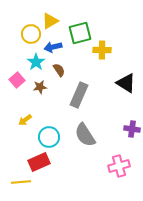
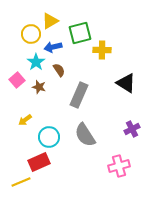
brown star: moved 1 px left; rotated 24 degrees clockwise
purple cross: rotated 35 degrees counterclockwise
yellow line: rotated 18 degrees counterclockwise
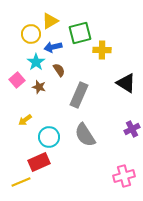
pink cross: moved 5 px right, 10 px down
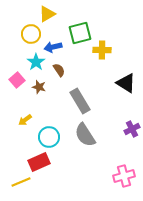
yellow triangle: moved 3 px left, 7 px up
gray rectangle: moved 1 px right, 6 px down; rotated 55 degrees counterclockwise
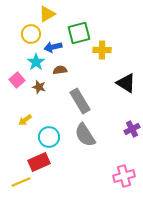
green square: moved 1 px left
brown semicircle: moved 1 px right; rotated 64 degrees counterclockwise
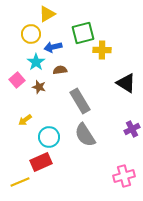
green square: moved 4 px right
red rectangle: moved 2 px right
yellow line: moved 1 px left
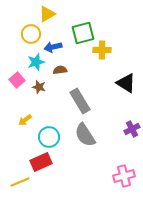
cyan star: rotated 18 degrees clockwise
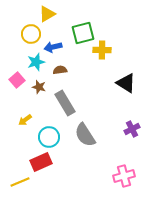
gray rectangle: moved 15 px left, 2 px down
